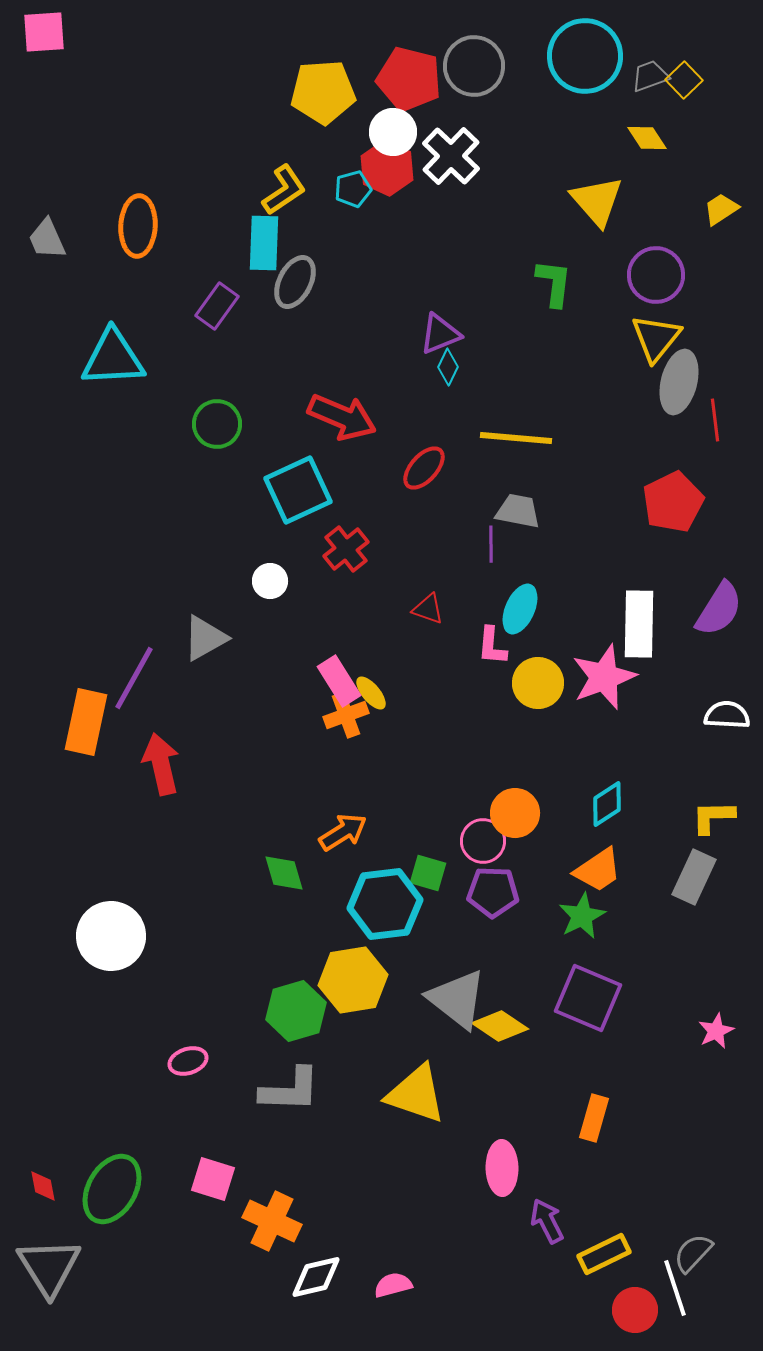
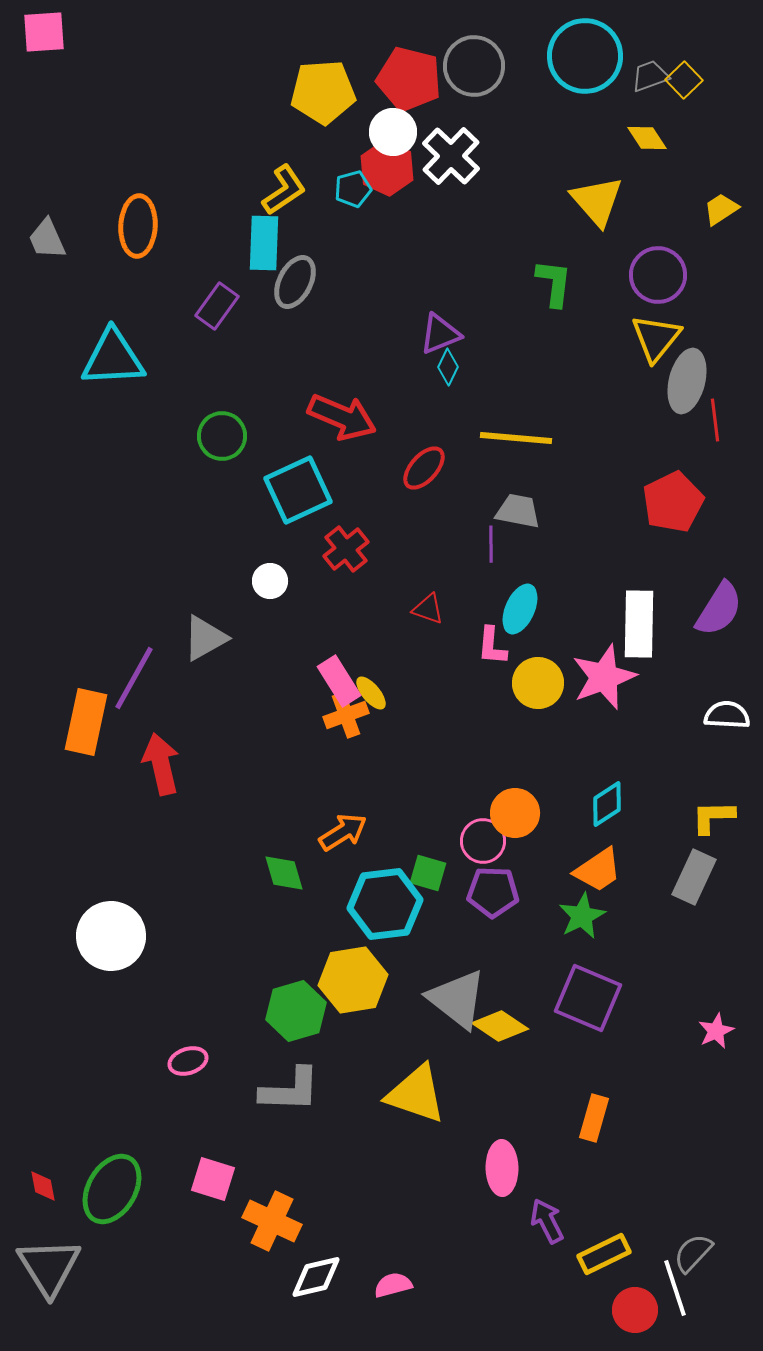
purple circle at (656, 275): moved 2 px right
gray ellipse at (679, 382): moved 8 px right, 1 px up
green circle at (217, 424): moved 5 px right, 12 px down
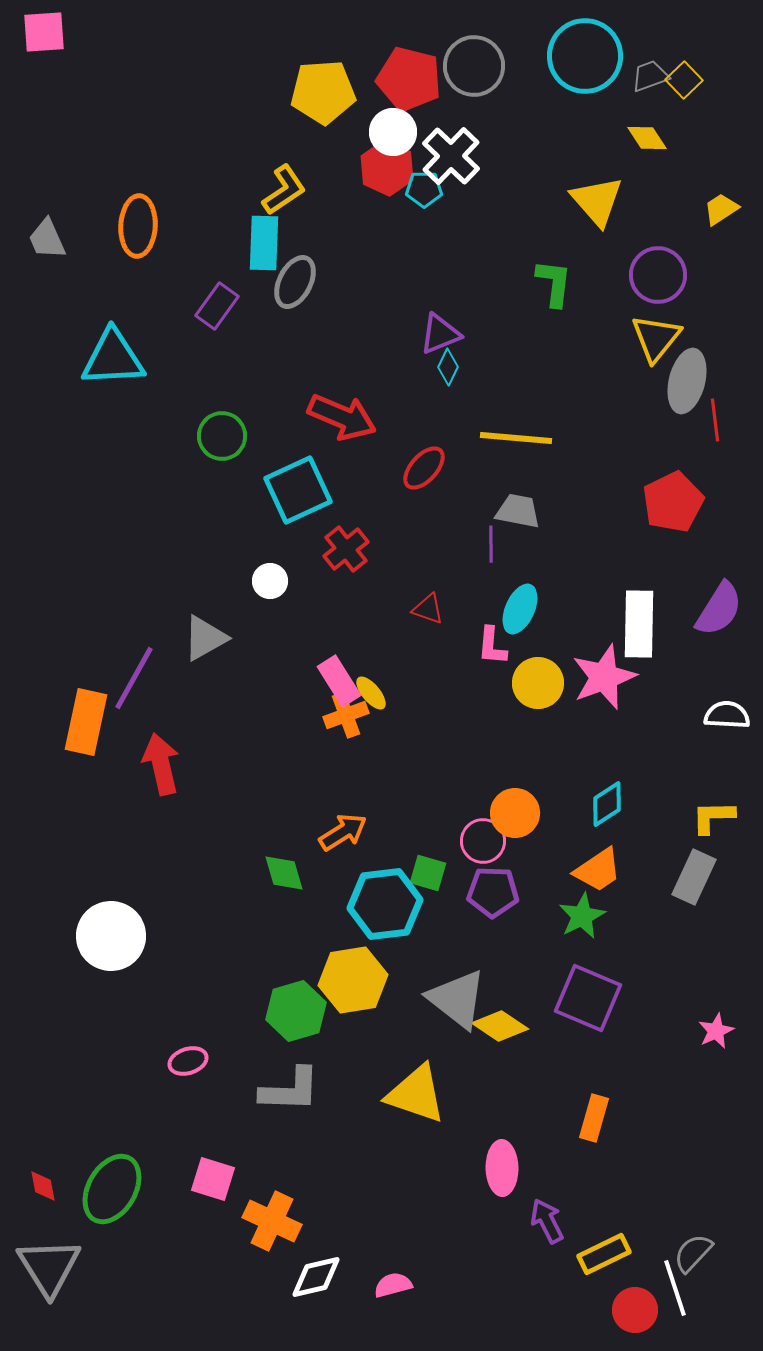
cyan pentagon at (353, 189): moved 71 px right; rotated 15 degrees clockwise
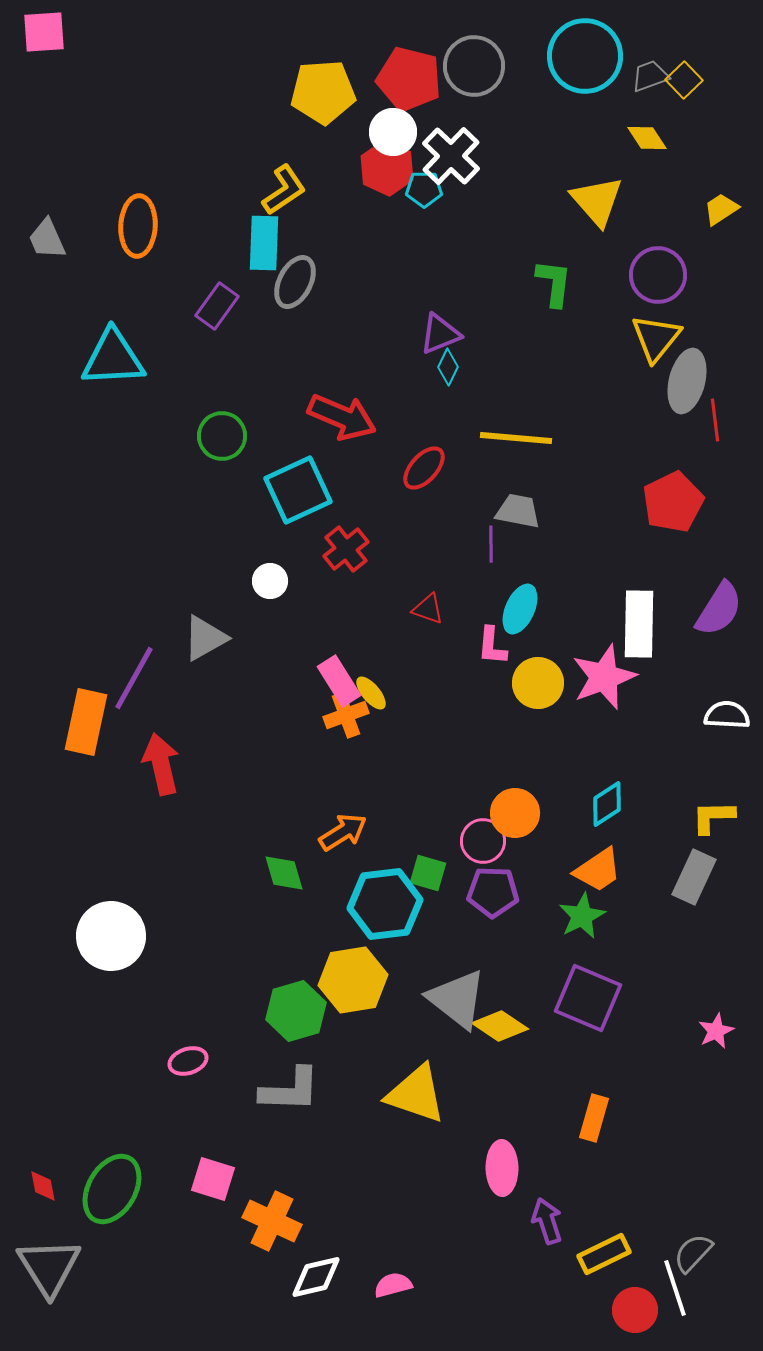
purple arrow at (547, 1221): rotated 9 degrees clockwise
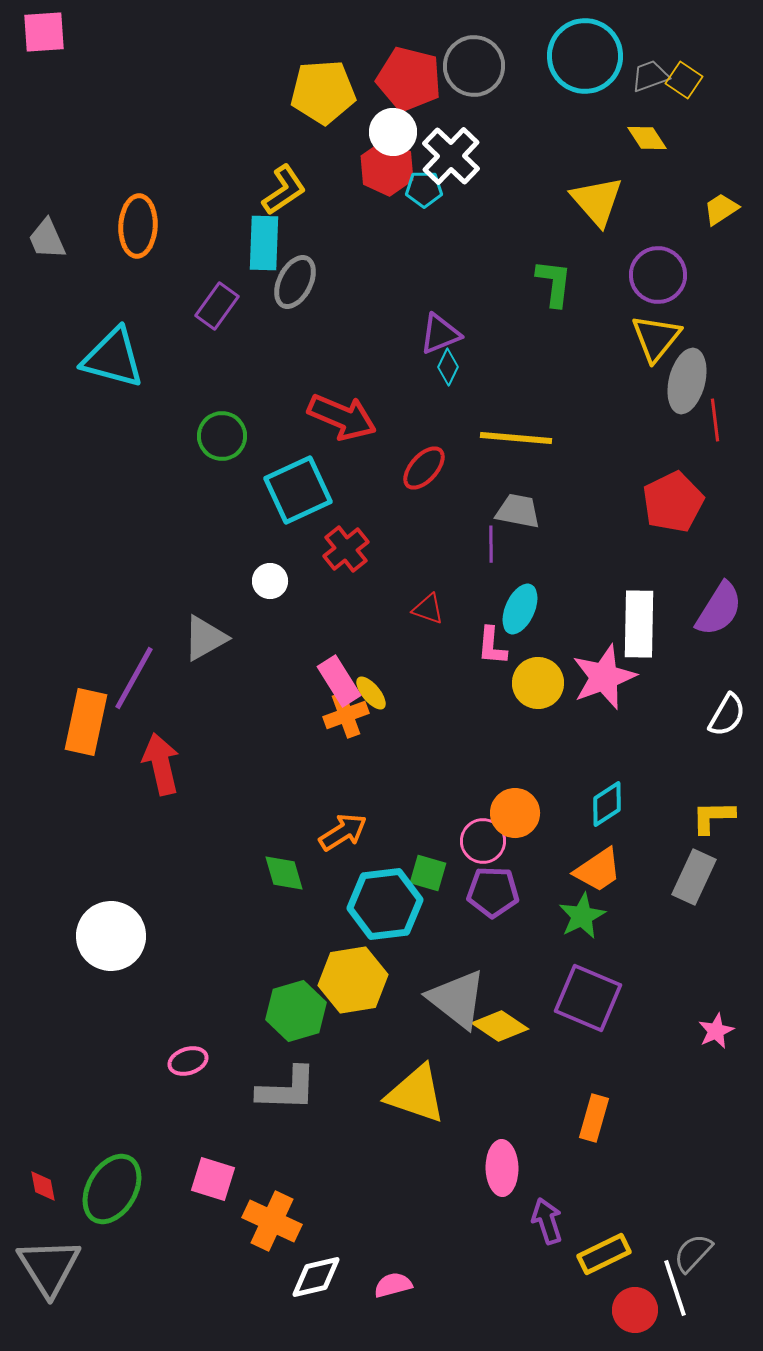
yellow square at (684, 80): rotated 12 degrees counterclockwise
cyan triangle at (113, 358): rotated 18 degrees clockwise
white semicircle at (727, 715): rotated 117 degrees clockwise
gray L-shape at (290, 1090): moved 3 px left, 1 px up
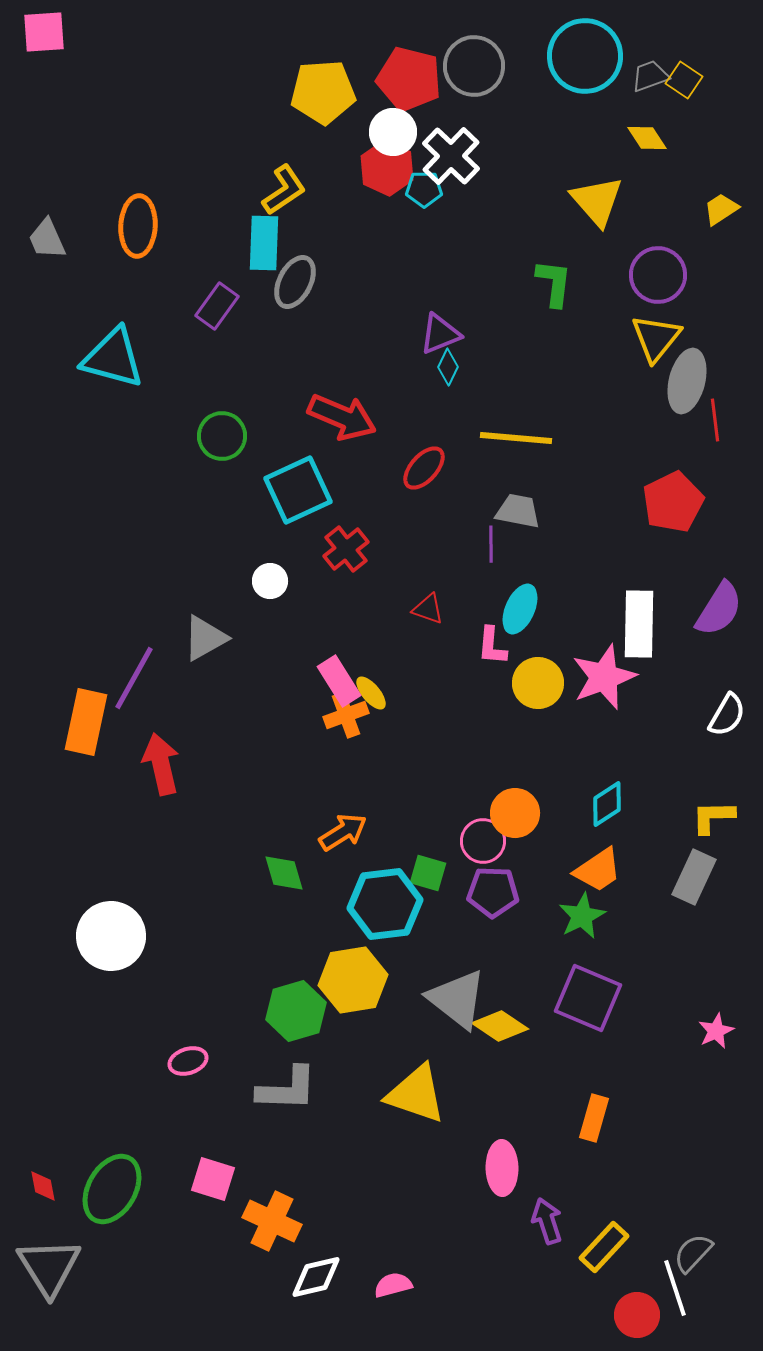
yellow rectangle at (604, 1254): moved 7 px up; rotated 21 degrees counterclockwise
red circle at (635, 1310): moved 2 px right, 5 px down
